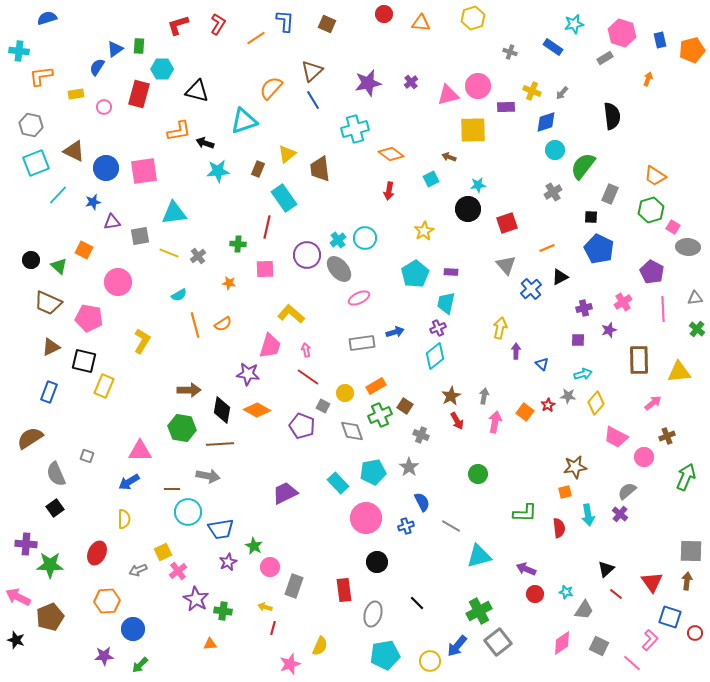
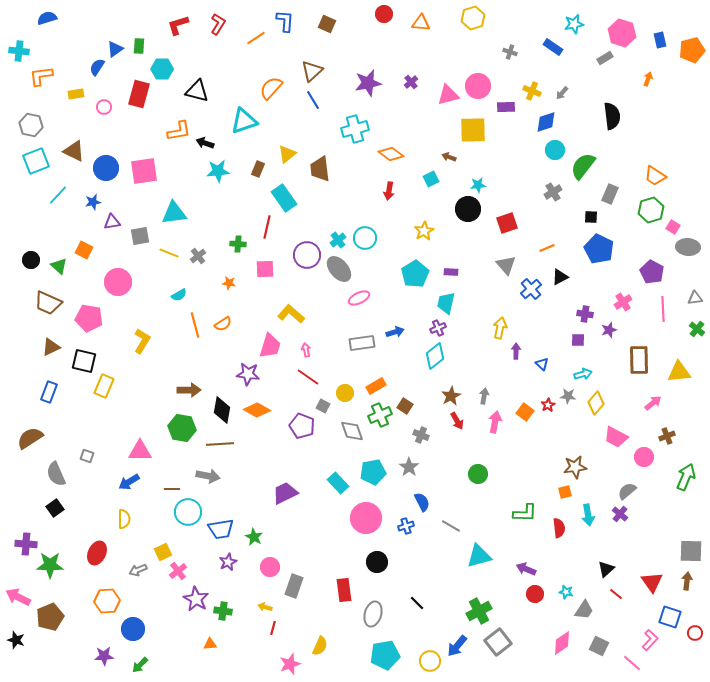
cyan square at (36, 163): moved 2 px up
purple cross at (584, 308): moved 1 px right, 6 px down; rotated 21 degrees clockwise
green star at (254, 546): moved 9 px up
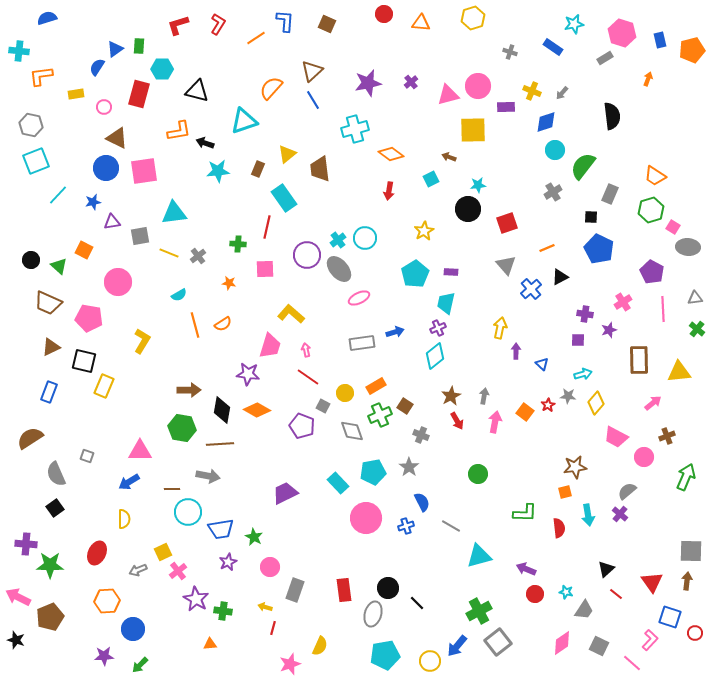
brown triangle at (74, 151): moved 43 px right, 13 px up
black circle at (377, 562): moved 11 px right, 26 px down
gray rectangle at (294, 586): moved 1 px right, 4 px down
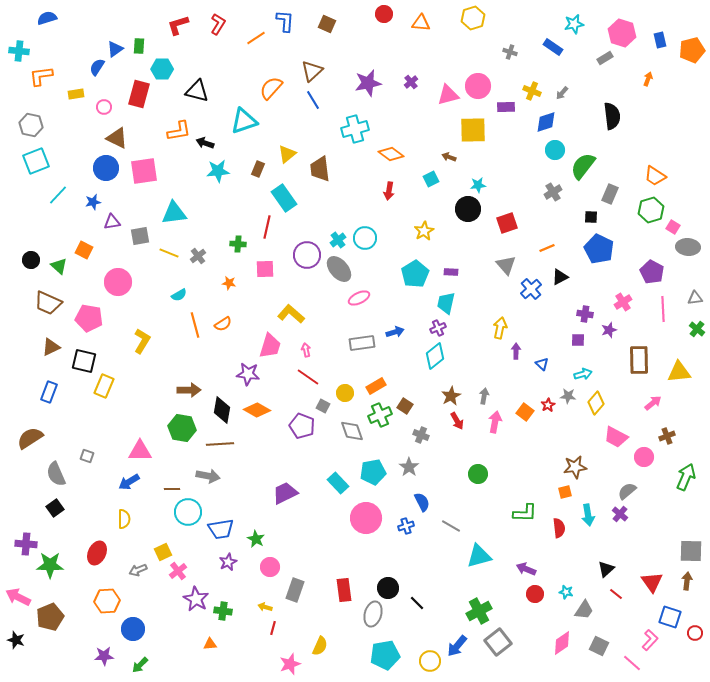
green star at (254, 537): moved 2 px right, 2 px down
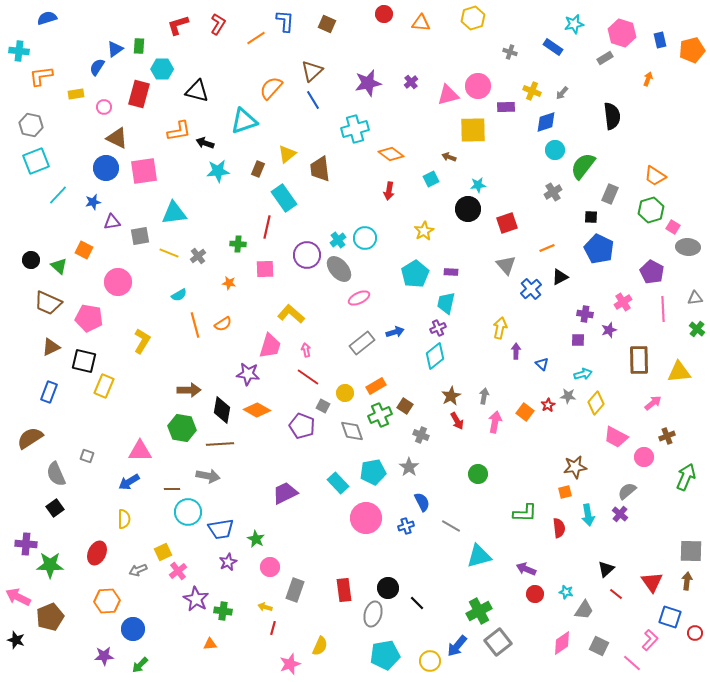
gray rectangle at (362, 343): rotated 30 degrees counterclockwise
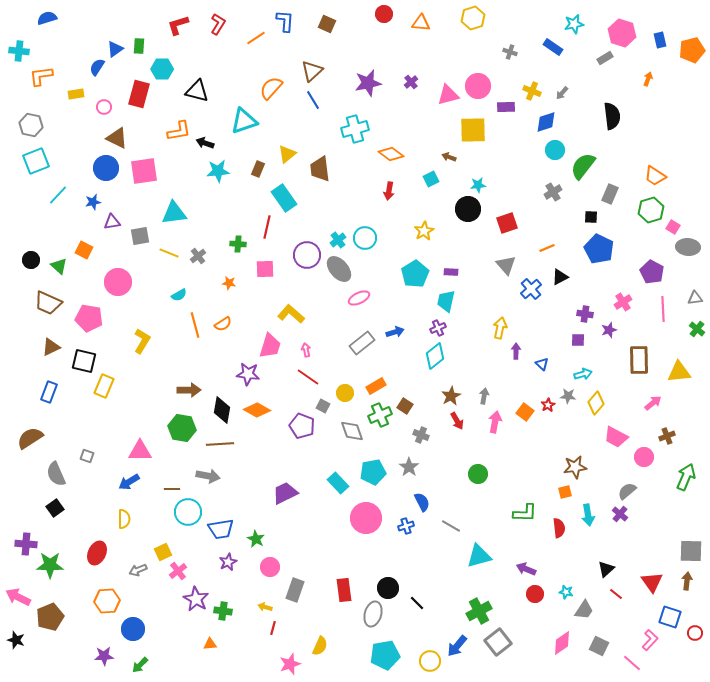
cyan trapezoid at (446, 303): moved 2 px up
